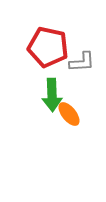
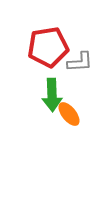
red pentagon: rotated 21 degrees counterclockwise
gray L-shape: moved 2 px left
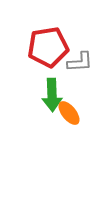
orange ellipse: moved 1 px up
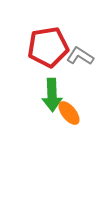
gray L-shape: moved 6 px up; rotated 144 degrees counterclockwise
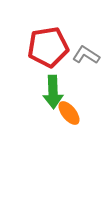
gray L-shape: moved 6 px right, 1 px up
green arrow: moved 1 px right, 3 px up
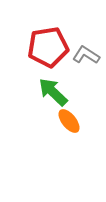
green arrow: rotated 136 degrees clockwise
orange ellipse: moved 8 px down
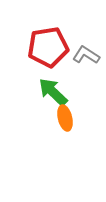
orange ellipse: moved 4 px left, 3 px up; rotated 25 degrees clockwise
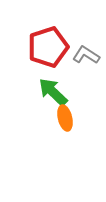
red pentagon: rotated 9 degrees counterclockwise
